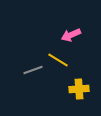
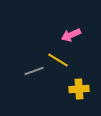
gray line: moved 1 px right, 1 px down
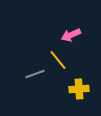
yellow line: rotated 20 degrees clockwise
gray line: moved 1 px right, 3 px down
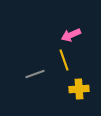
yellow line: moved 6 px right; rotated 20 degrees clockwise
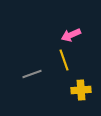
gray line: moved 3 px left
yellow cross: moved 2 px right, 1 px down
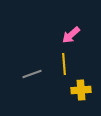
pink arrow: rotated 18 degrees counterclockwise
yellow line: moved 4 px down; rotated 15 degrees clockwise
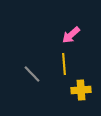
gray line: rotated 66 degrees clockwise
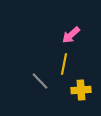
yellow line: rotated 15 degrees clockwise
gray line: moved 8 px right, 7 px down
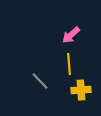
yellow line: moved 5 px right; rotated 15 degrees counterclockwise
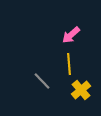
gray line: moved 2 px right
yellow cross: rotated 36 degrees counterclockwise
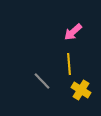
pink arrow: moved 2 px right, 3 px up
yellow cross: rotated 18 degrees counterclockwise
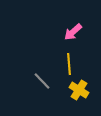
yellow cross: moved 2 px left
